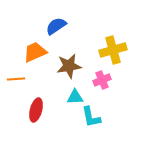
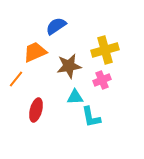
yellow cross: moved 8 px left
orange line: rotated 48 degrees counterclockwise
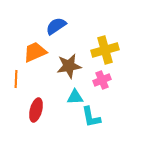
orange line: rotated 36 degrees counterclockwise
